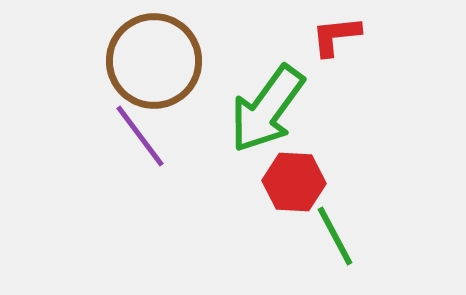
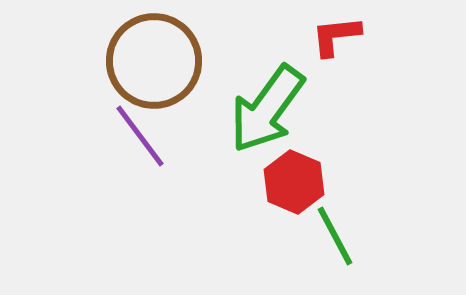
red hexagon: rotated 20 degrees clockwise
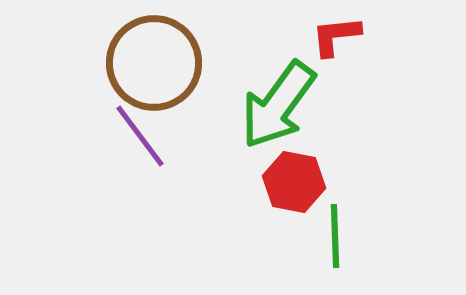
brown circle: moved 2 px down
green arrow: moved 11 px right, 4 px up
red hexagon: rotated 12 degrees counterclockwise
green line: rotated 26 degrees clockwise
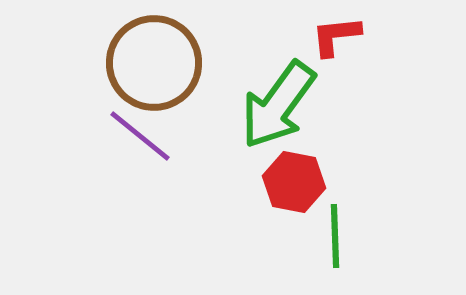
purple line: rotated 14 degrees counterclockwise
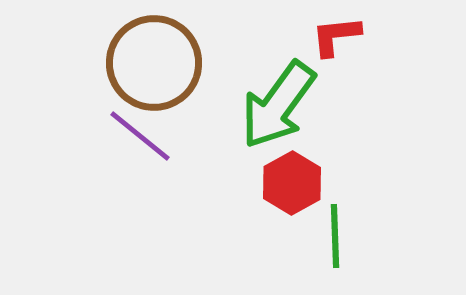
red hexagon: moved 2 px left, 1 px down; rotated 20 degrees clockwise
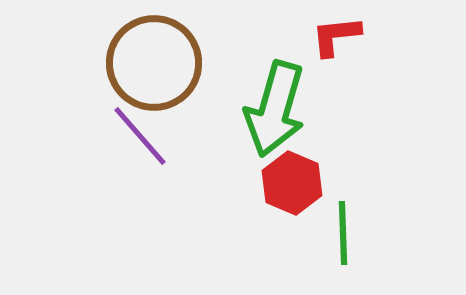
green arrow: moved 3 px left, 4 px down; rotated 20 degrees counterclockwise
purple line: rotated 10 degrees clockwise
red hexagon: rotated 8 degrees counterclockwise
green line: moved 8 px right, 3 px up
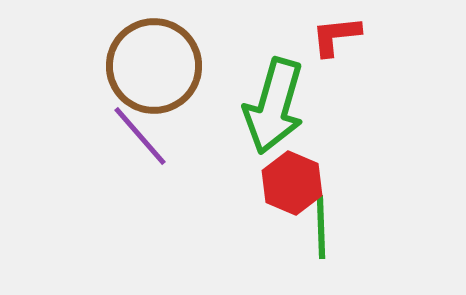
brown circle: moved 3 px down
green arrow: moved 1 px left, 3 px up
green line: moved 22 px left, 6 px up
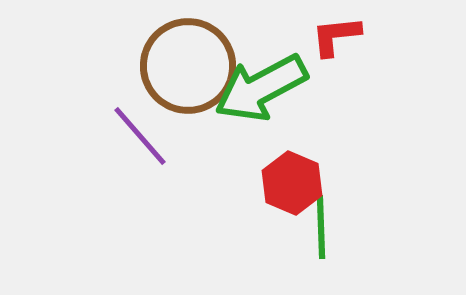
brown circle: moved 34 px right
green arrow: moved 13 px left, 18 px up; rotated 46 degrees clockwise
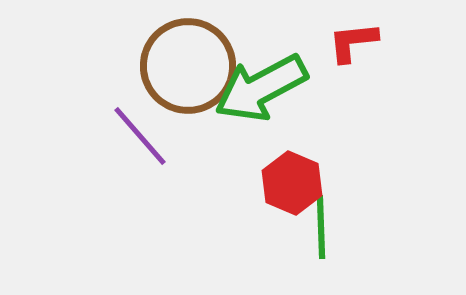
red L-shape: moved 17 px right, 6 px down
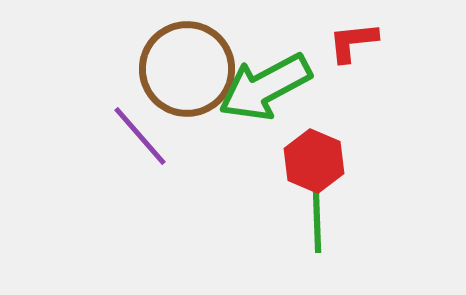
brown circle: moved 1 px left, 3 px down
green arrow: moved 4 px right, 1 px up
red hexagon: moved 22 px right, 22 px up
green line: moved 4 px left, 6 px up
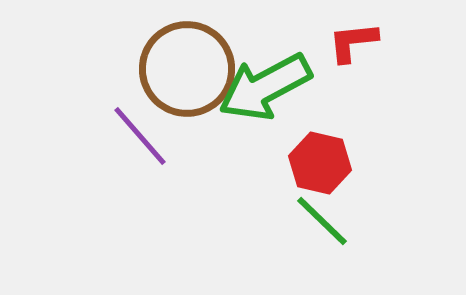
red hexagon: moved 6 px right, 2 px down; rotated 10 degrees counterclockwise
green line: moved 5 px right; rotated 44 degrees counterclockwise
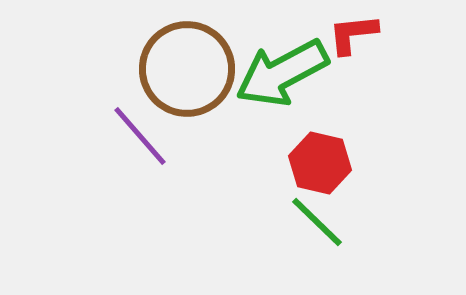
red L-shape: moved 8 px up
green arrow: moved 17 px right, 14 px up
green line: moved 5 px left, 1 px down
